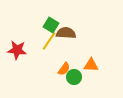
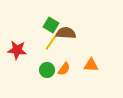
yellow line: moved 3 px right
green circle: moved 27 px left, 7 px up
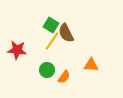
brown semicircle: rotated 120 degrees counterclockwise
orange semicircle: moved 8 px down
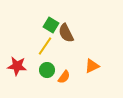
yellow line: moved 7 px left, 5 px down
red star: moved 16 px down
orange triangle: moved 1 px right, 1 px down; rotated 28 degrees counterclockwise
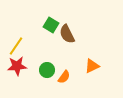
brown semicircle: moved 1 px right, 1 px down
yellow line: moved 29 px left
red star: rotated 12 degrees counterclockwise
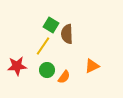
brown semicircle: rotated 24 degrees clockwise
yellow line: moved 27 px right
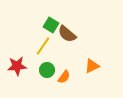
brown semicircle: rotated 48 degrees counterclockwise
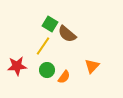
green square: moved 1 px left, 1 px up
orange triangle: rotated 21 degrees counterclockwise
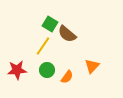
red star: moved 4 px down
orange semicircle: moved 3 px right
